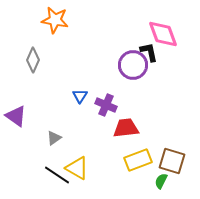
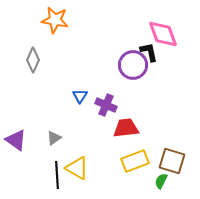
purple triangle: moved 24 px down
yellow rectangle: moved 3 px left, 1 px down
black line: rotated 52 degrees clockwise
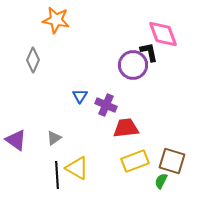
orange star: moved 1 px right
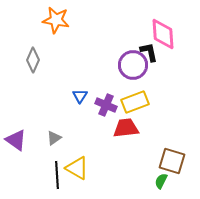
pink diamond: rotated 16 degrees clockwise
yellow rectangle: moved 59 px up
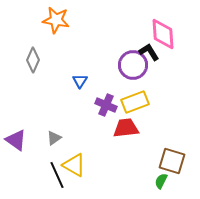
black L-shape: rotated 20 degrees counterclockwise
blue triangle: moved 15 px up
yellow triangle: moved 3 px left, 3 px up
black line: rotated 20 degrees counterclockwise
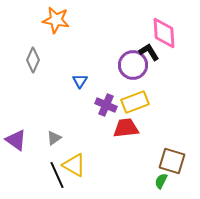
pink diamond: moved 1 px right, 1 px up
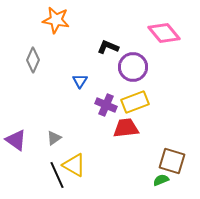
pink diamond: rotated 36 degrees counterclockwise
black L-shape: moved 41 px left, 5 px up; rotated 35 degrees counterclockwise
purple circle: moved 2 px down
green semicircle: moved 1 px up; rotated 42 degrees clockwise
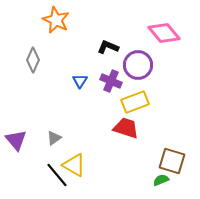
orange star: rotated 16 degrees clockwise
purple circle: moved 5 px right, 2 px up
purple cross: moved 5 px right, 24 px up
red trapezoid: rotated 24 degrees clockwise
purple triangle: rotated 15 degrees clockwise
black line: rotated 16 degrees counterclockwise
